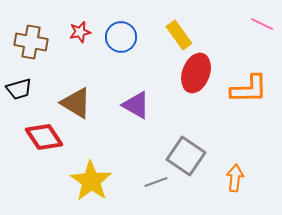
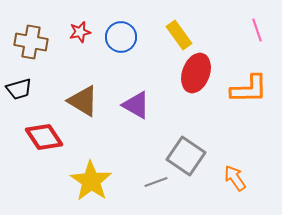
pink line: moved 5 px left, 6 px down; rotated 45 degrees clockwise
brown triangle: moved 7 px right, 2 px up
orange arrow: rotated 40 degrees counterclockwise
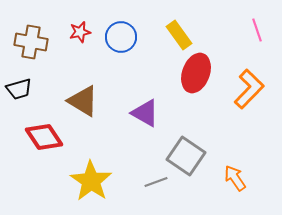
orange L-shape: rotated 45 degrees counterclockwise
purple triangle: moved 9 px right, 8 px down
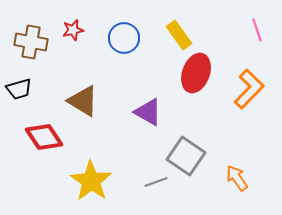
red star: moved 7 px left, 2 px up
blue circle: moved 3 px right, 1 px down
purple triangle: moved 3 px right, 1 px up
orange arrow: moved 2 px right
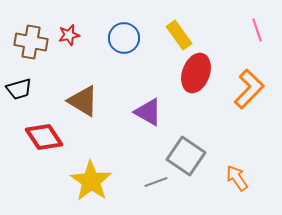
red star: moved 4 px left, 5 px down
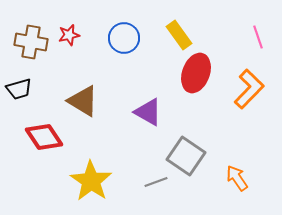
pink line: moved 1 px right, 7 px down
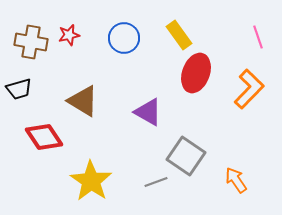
orange arrow: moved 1 px left, 2 px down
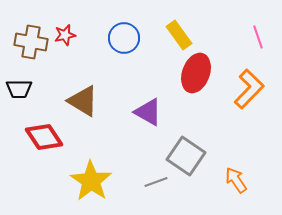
red star: moved 4 px left
black trapezoid: rotated 16 degrees clockwise
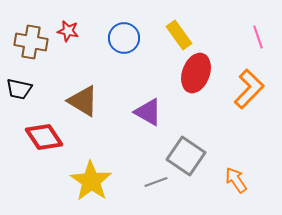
red star: moved 3 px right, 4 px up; rotated 25 degrees clockwise
black trapezoid: rotated 12 degrees clockwise
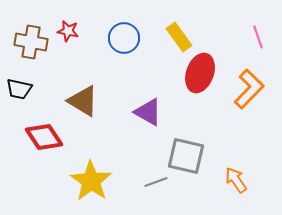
yellow rectangle: moved 2 px down
red ellipse: moved 4 px right
gray square: rotated 21 degrees counterclockwise
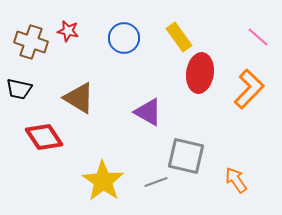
pink line: rotated 30 degrees counterclockwise
brown cross: rotated 8 degrees clockwise
red ellipse: rotated 12 degrees counterclockwise
brown triangle: moved 4 px left, 3 px up
yellow star: moved 12 px right
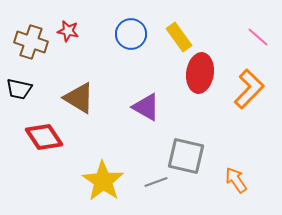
blue circle: moved 7 px right, 4 px up
purple triangle: moved 2 px left, 5 px up
